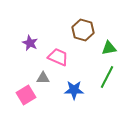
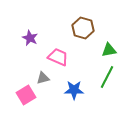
brown hexagon: moved 2 px up
purple star: moved 5 px up
green triangle: moved 2 px down
gray triangle: rotated 16 degrees counterclockwise
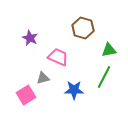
green line: moved 3 px left
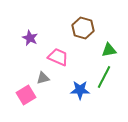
blue star: moved 6 px right
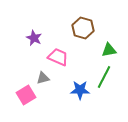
purple star: moved 4 px right
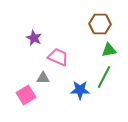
brown hexagon: moved 17 px right, 4 px up; rotated 15 degrees counterclockwise
gray triangle: rotated 16 degrees clockwise
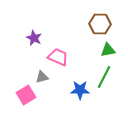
green triangle: moved 1 px left
gray triangle: moved 1 px left, 1 px up; rotated 16 degrees counterclockwise
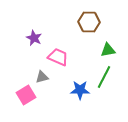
brown hexagon: moved 11 px left, 2 px up
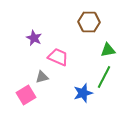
blue star: moved 3 px right, 3 px down; rotated 18 degrees counterclockwise
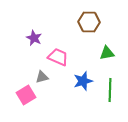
green triangle: moved 1 px left, 3 px down
green line: moved 6 px right, 13 px down; rotated 25 degrees counterclockwise
blue star: moved 12 px up
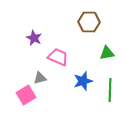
gray triangle: moved 2 px left, 1 px down
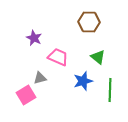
green triangle: moved 9 px left, 4 px down; rotated 49 degrees clockwise
